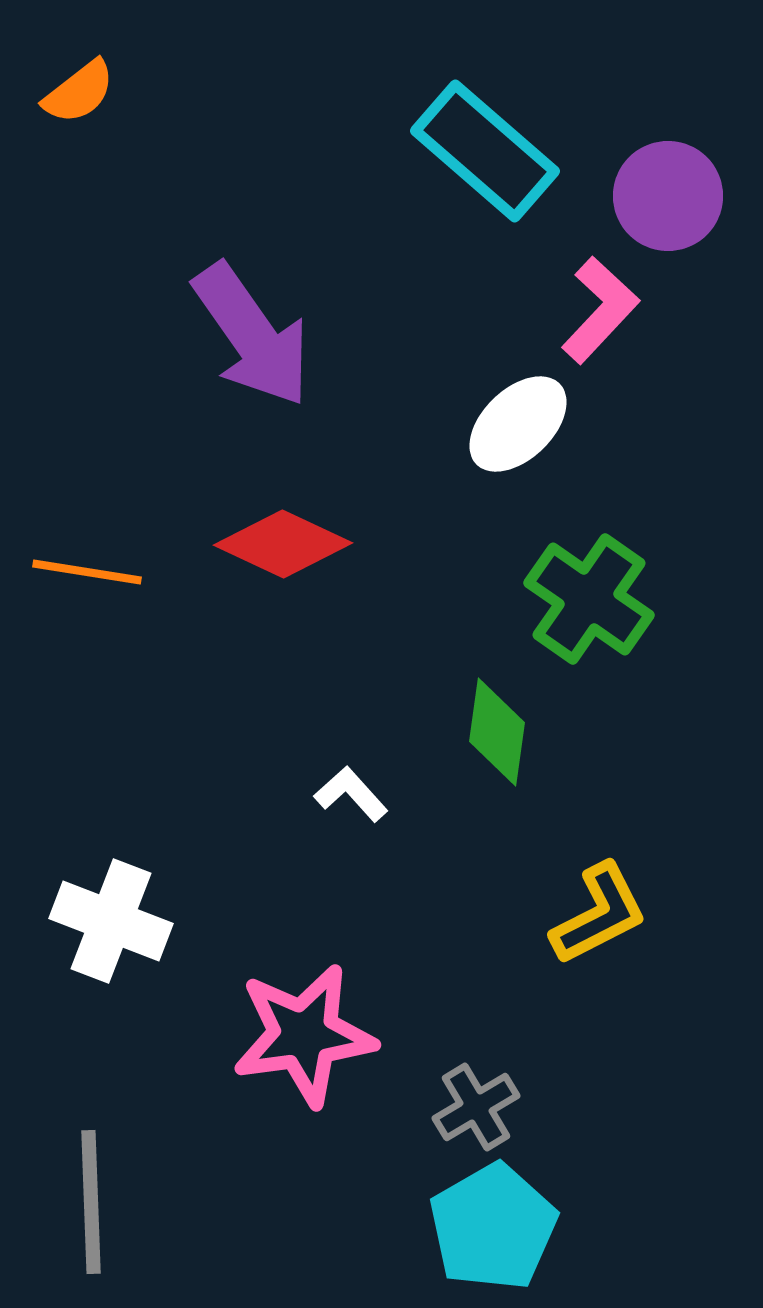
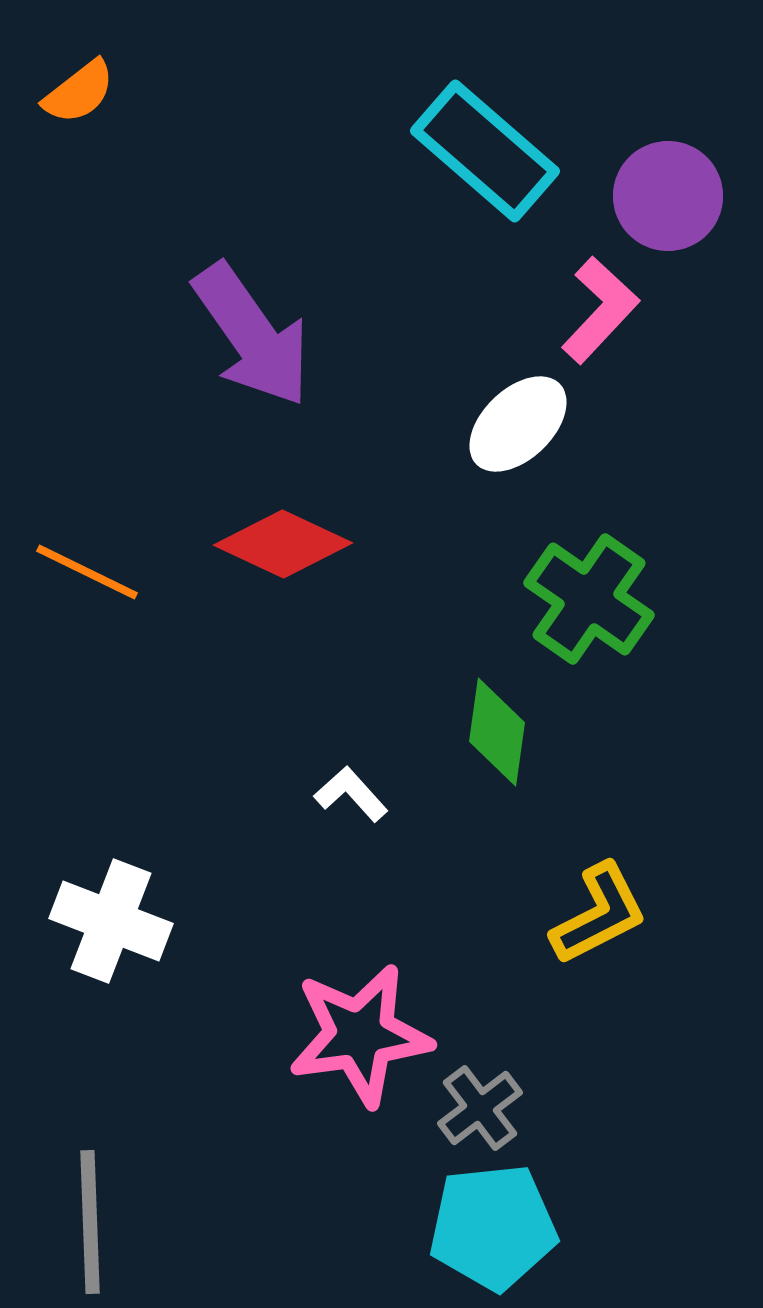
orange line: rotated 17 degrees clockwise
pink star: moved 56 px right
gray cross: moved 4 px right, 1 px down; rotated 6 degrees counterclockwise
gray line: moved 1 px left, 20 px down
cyan pentagon: rotated 24 degrees clockwise
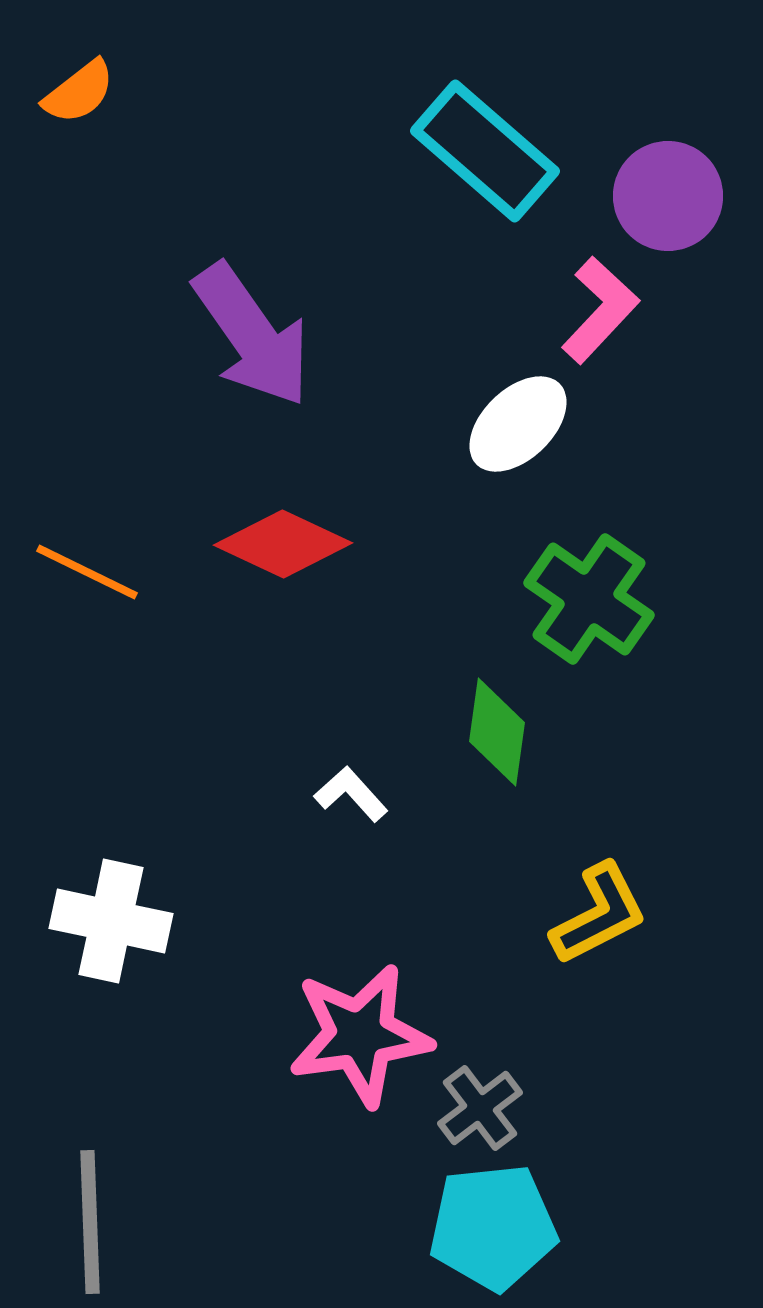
white cross: rotated 9 degrees counterclockwise
